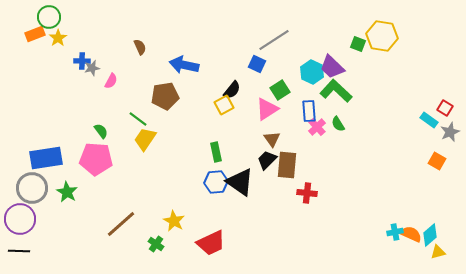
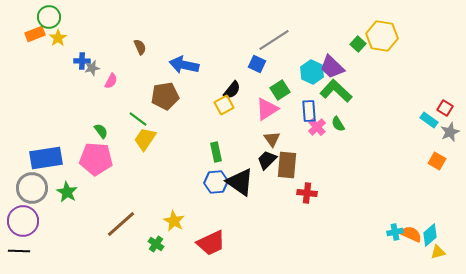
green square at (358, 44): rotated 21 degrees clockwise
purple circle at (20, 219): moved 3 px right, 2 px down
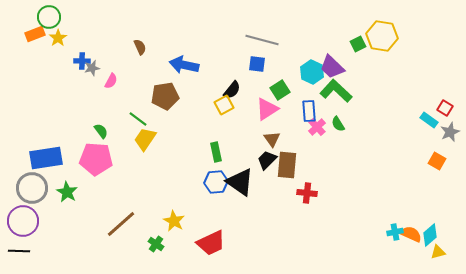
gray line at (274, 40): moved 12 px left; rotated 48 degrees clockwise
green square at (358, 44): rotated 21 degrees clockwise
blue square at (257, 64): rotated 18 degrees counterclockwise
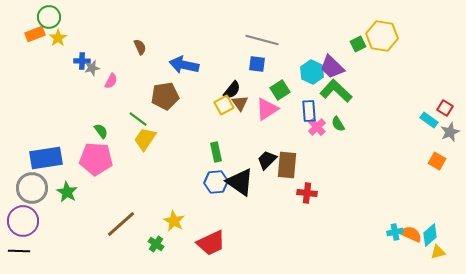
brown triangle at (272, 139): moved 32 px left, 36 px up
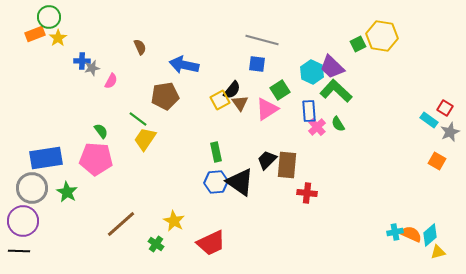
yellow square at (224, 105): moved 4 px left, 5 px up
